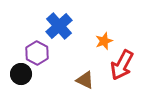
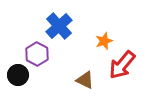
purple hexagon: moved 1 px down
red arrow: rotated 12 degrees clockwise
black circle: moved 3 px left, 1 px down
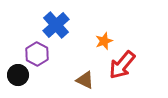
blue cross: moved 3 px left, 1 px up
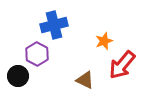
blue cross: moved 2 px left; rotated 28 degrees clockwise
black circle: moved 1 px down
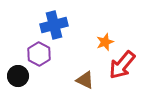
orange star: moved 1 px right, 1 px down
purple hexagon: moved 2 px right
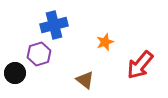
purple hexagon: rotated 15 degrees clockwise
red arrow: moved 18 px right
black circle: moved 3 px left, 3 px up
brown triangle: rotated 12 degrees clockwise
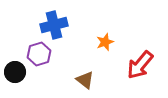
black circle: moved 1 px up
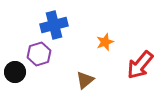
brown triangle: rotated 42 degrees clockwise
